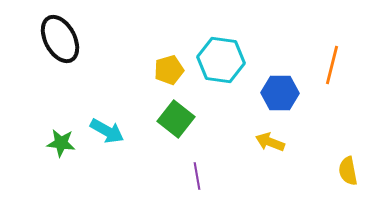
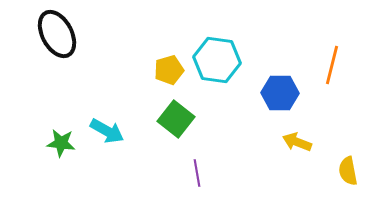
black ellipse: moved 3 px left, 5 px up
cyan hexagon: moved 4 px left
yellow arrow: moved 27 px right
purple line: moved 3 px up
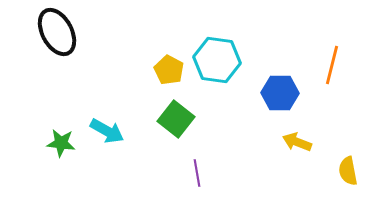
black ellipse: moved 2 px up
yellow pentagon: rotated 28 degrees counterclockwise
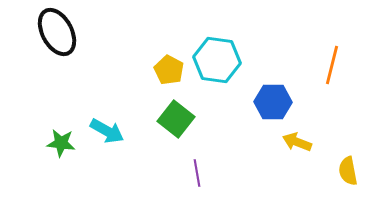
blue hexagon: moved 7 px left, 9 px down
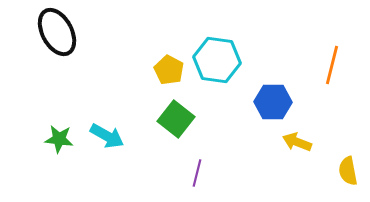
cyan arrow: moved 5 px down
green star: moved 2 px left, 4 px up
purple line: rotated 24 degrees clockwise
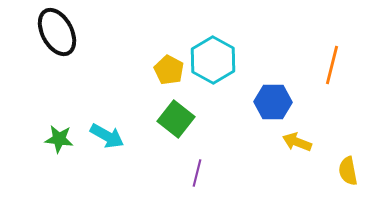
cyan hexagon: moved 4 px left; rotated 21 degrees clockwise
